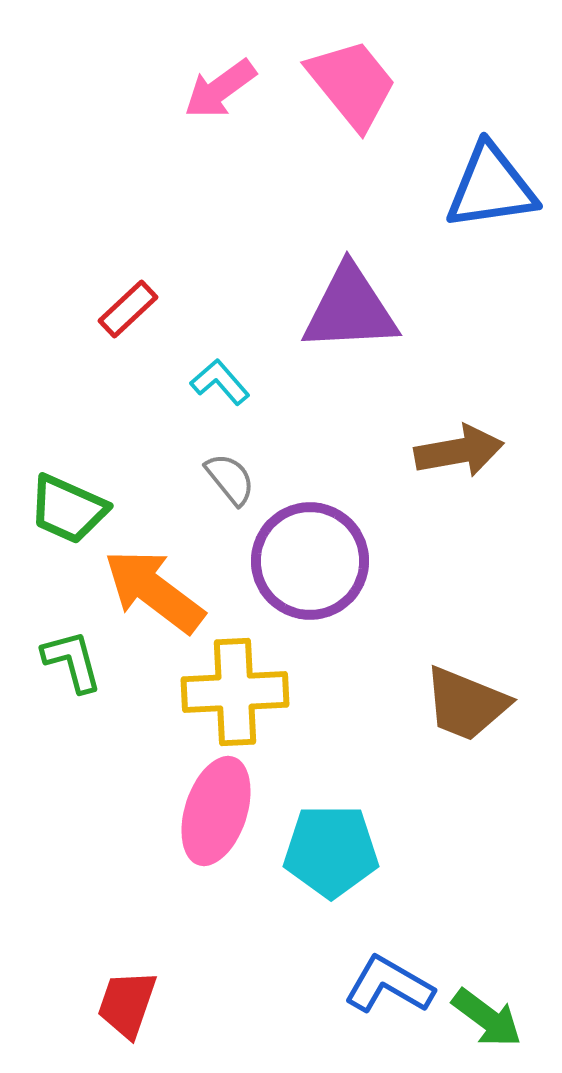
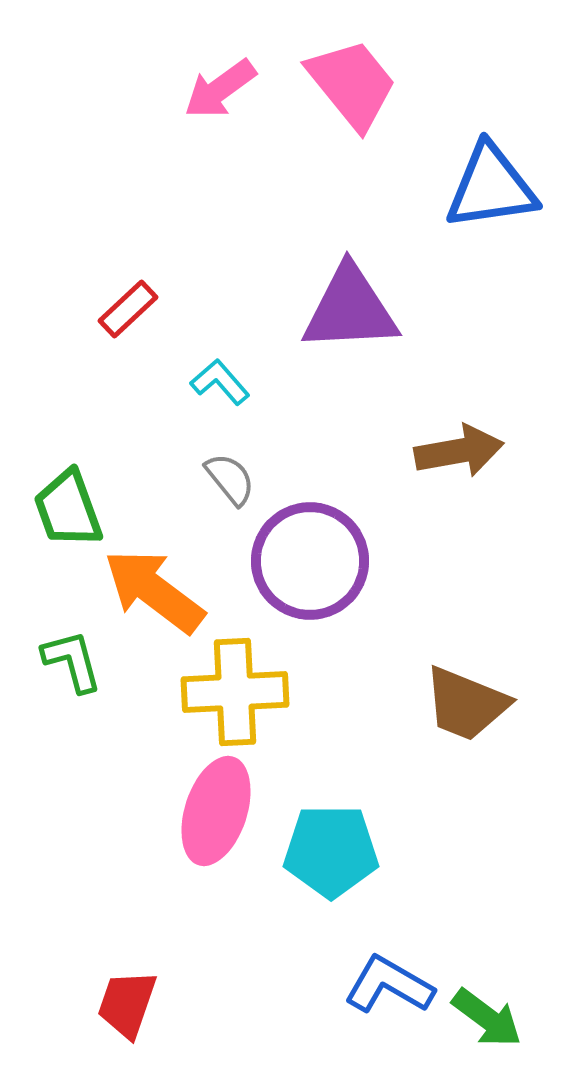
green trapezoid: rotated 46 degrees clockwise
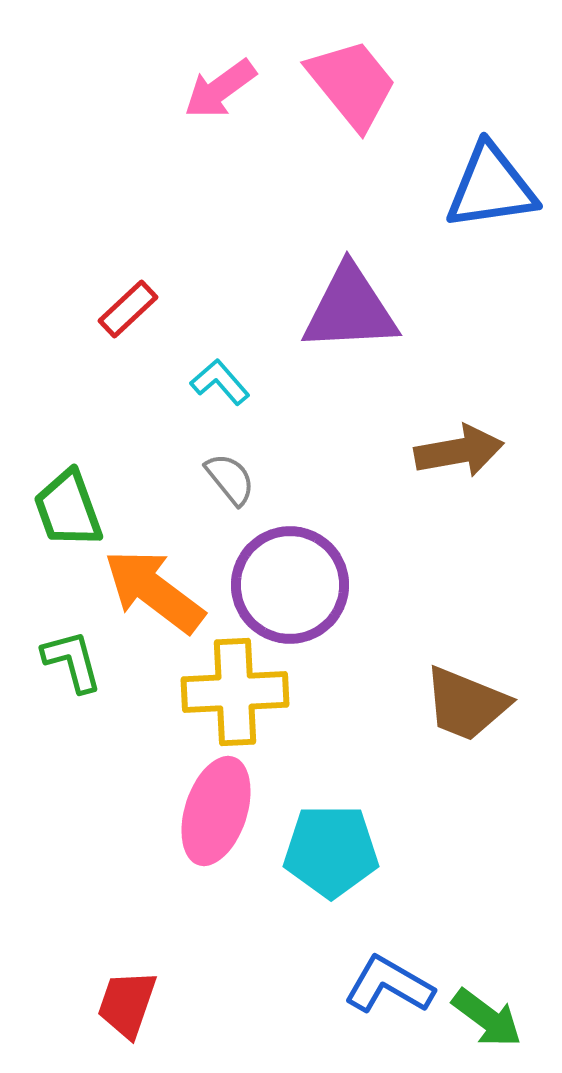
purple circle: moved 20 px left, 24 px down
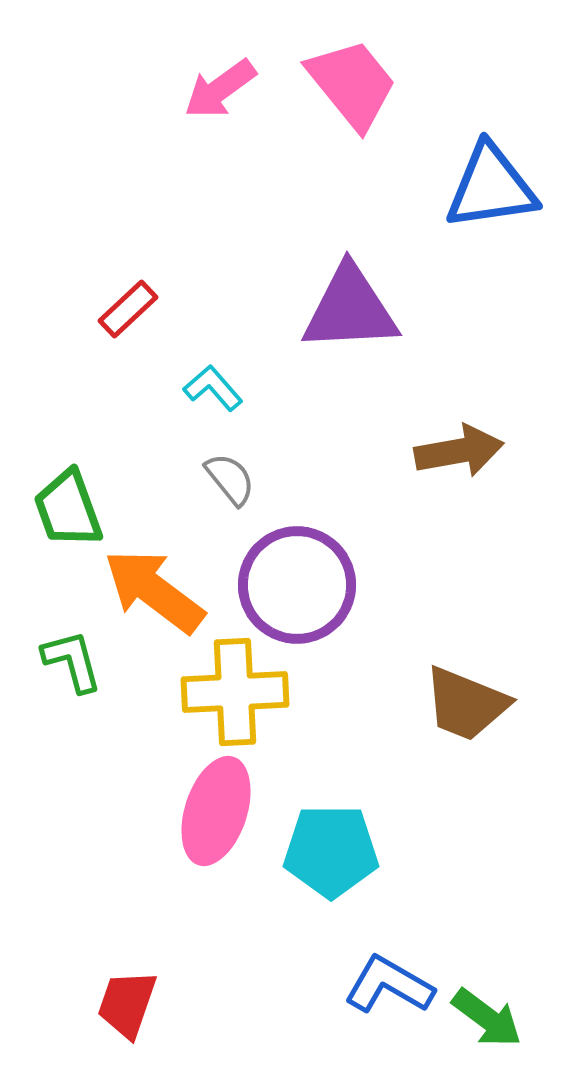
cyan L-shape: moved 7 px left, 6 px down
purple circle: moved 7 px right
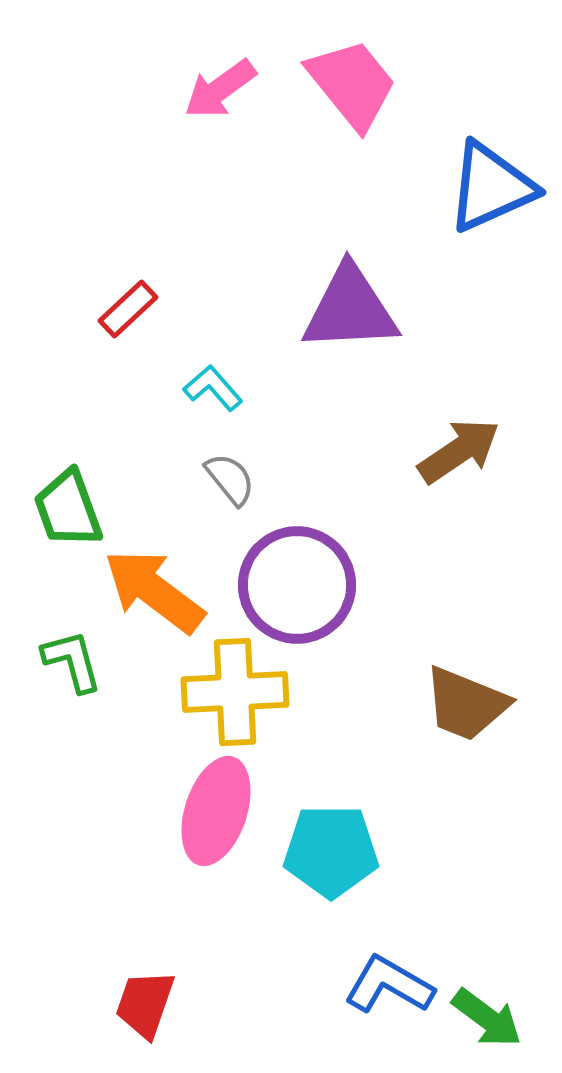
blue triangle: rotated 16 degrees counterclockwise
brown arrow: rotated 24 degrees counterclockwise
red trapezoid: moved 18 px right
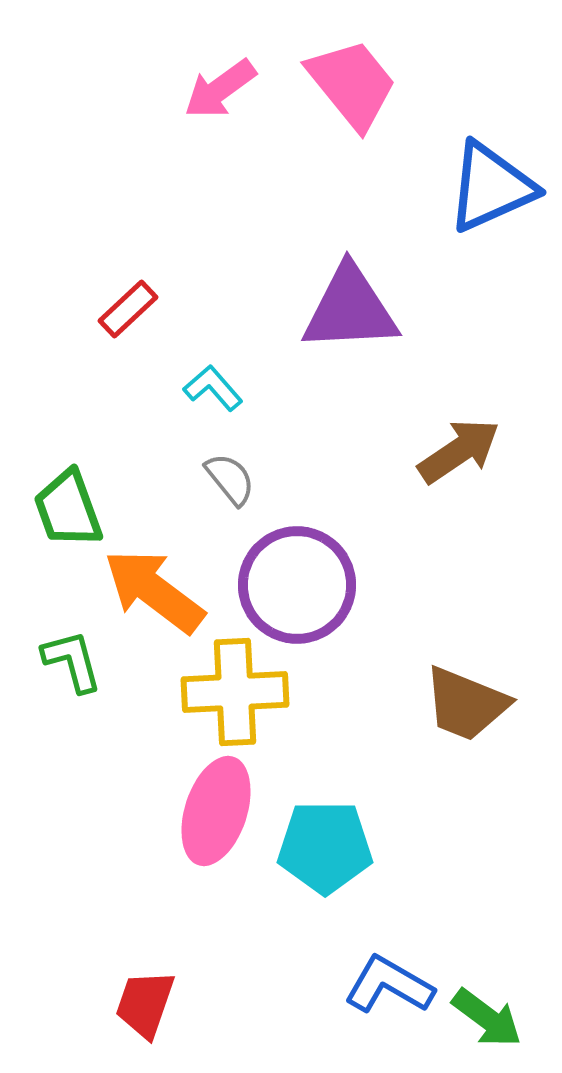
cyan pentagon: moved 6 px left, 4 px up
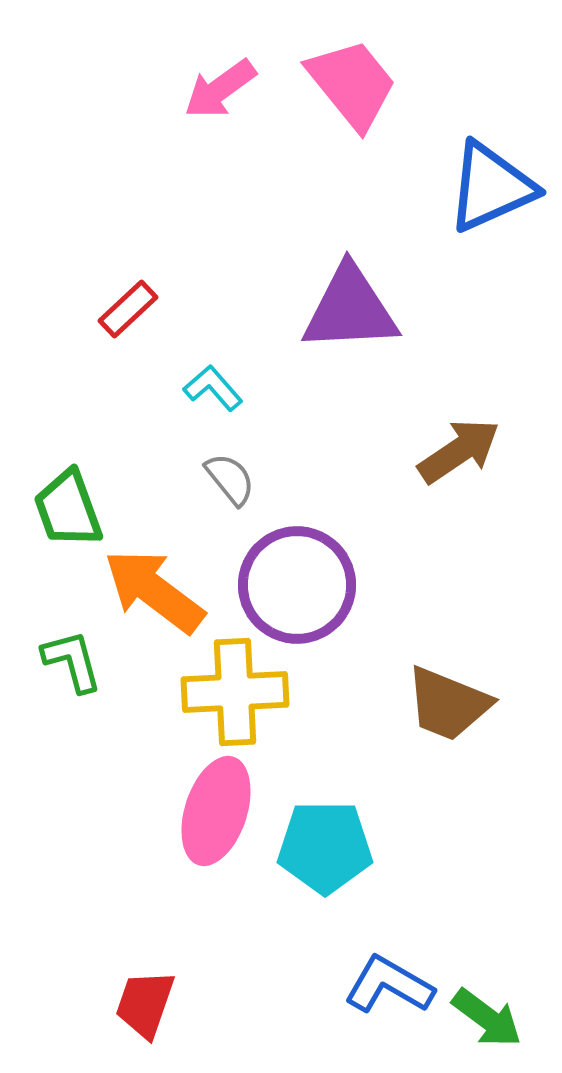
brown trapezoid: moved 18 px left
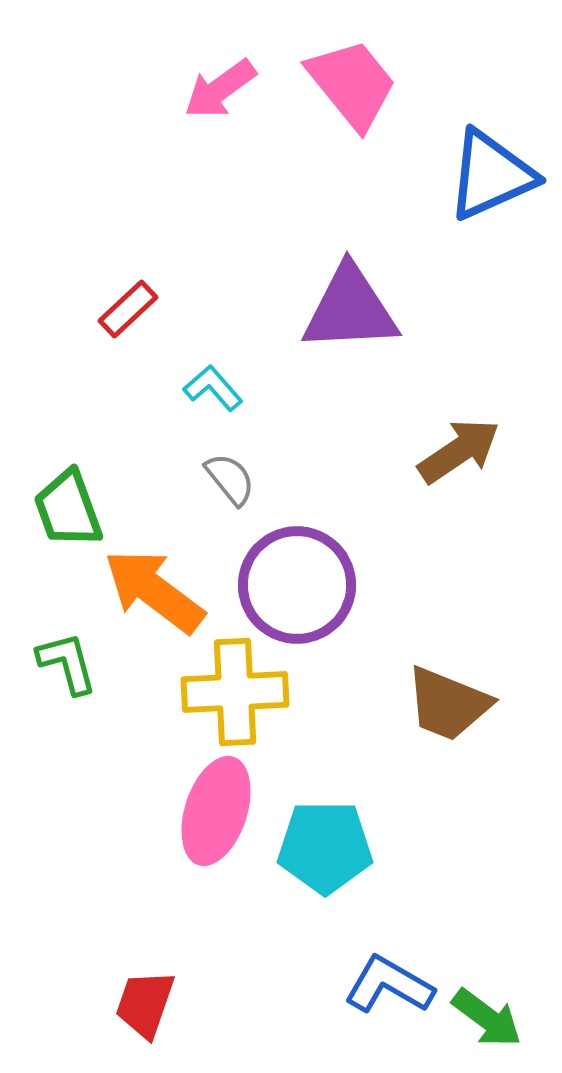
blue triangle: moved 12 px up
green L-shape: moved 5 px left, 2 px down
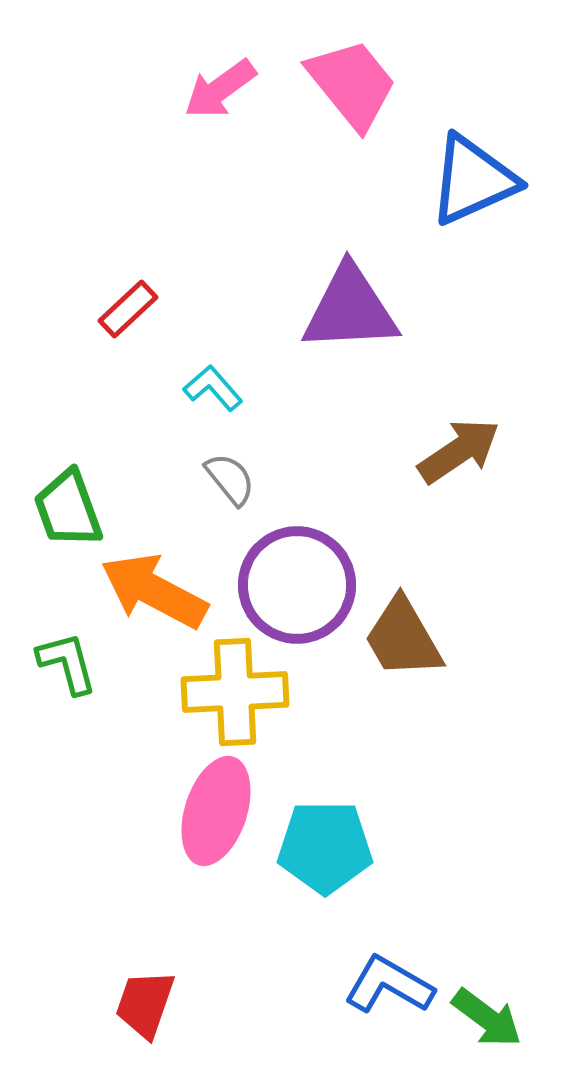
blue triangle: moved 18 px left, 5 px down
orange arrow: rotated 9 degrees counterclockwise
brown trapezoid: moved 45 px left, 66 px up; rotated 38 degrees clockwise
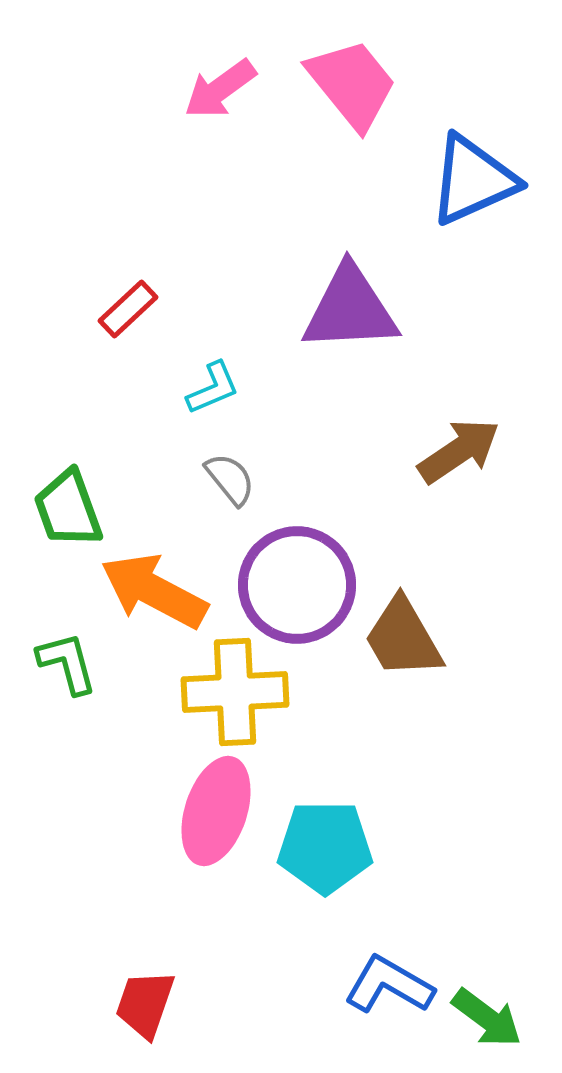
cyan L-shape: rotated 108 degrees clockwise
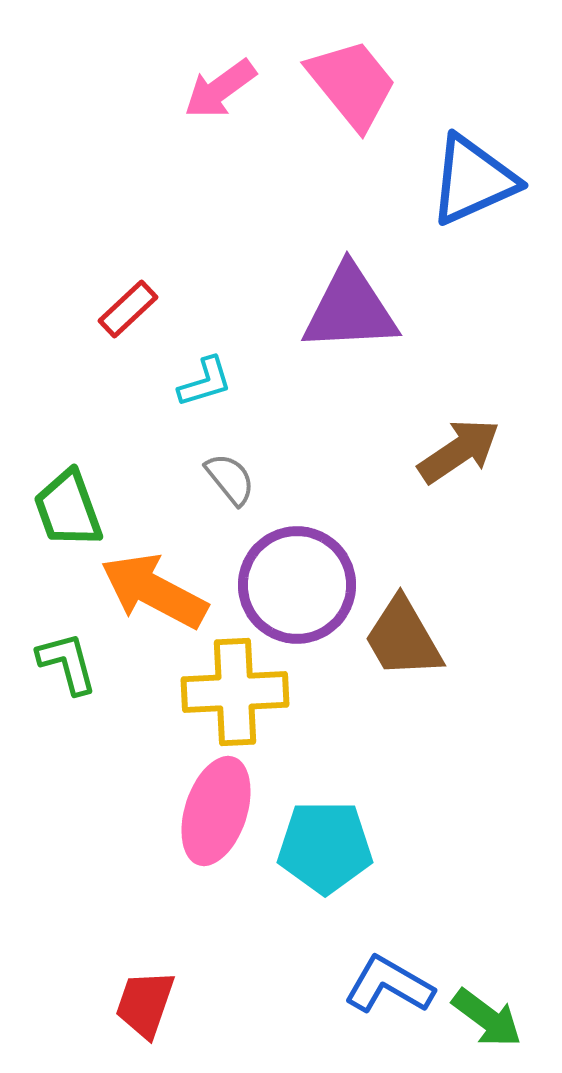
cyan L-shape: moved 8 px left, 6 px up; rotated 6 degrees clockwise
